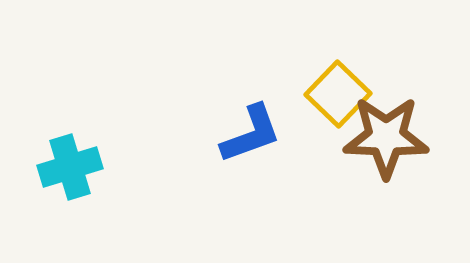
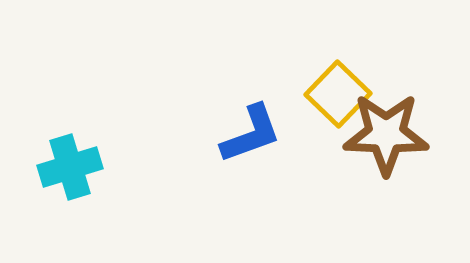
brown star: moved 3 px up
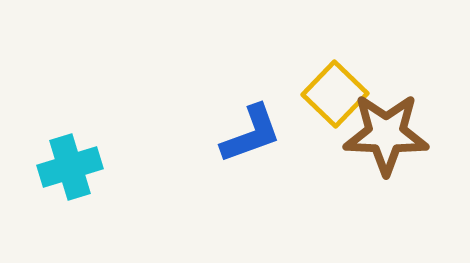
yellow square: moved 3 px left
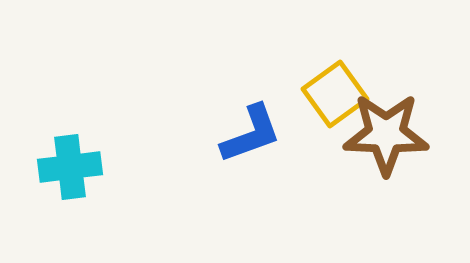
yellow square: rotated 10 degrees clockwise
cyan cross: rotated 10 degrees clockwise
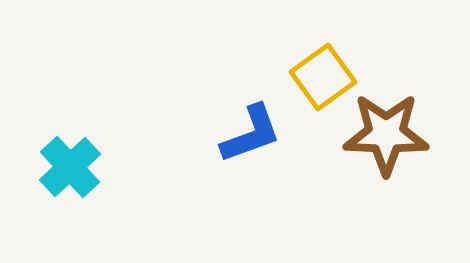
yellow square: moved 12 px left, 17 px up
cyan cross: rotated 36 degrees counterclockwise
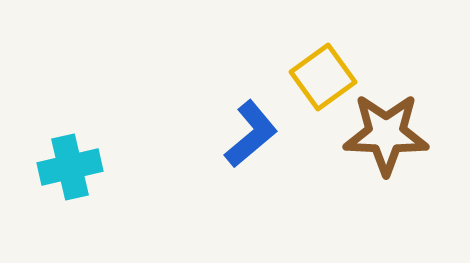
blue L-shape: rotated 20 degrees counterclockwise
cyan cross: rotated 30 degrees clockwise
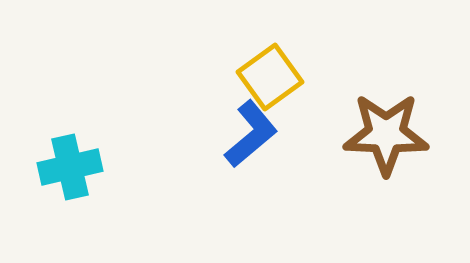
yellow square: moved 53 px left
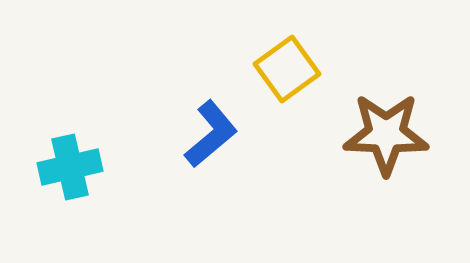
yellow square: moved 17 px right, 8 px up
blue L-shape: moved 40 px left
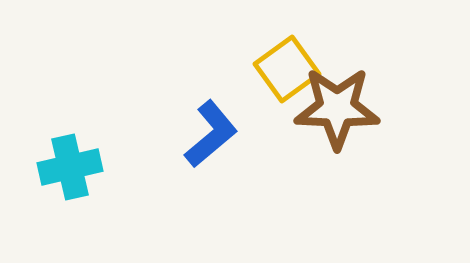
brown star: moved 49 px left, 26 px up
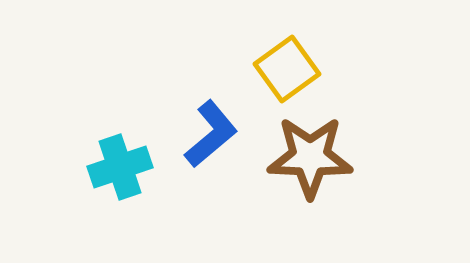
brown star: moved 27 px left, 49 px down
cyan cross: moved 50 px right; rotated 6 degrees counterclockwise
